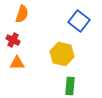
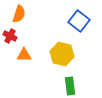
orange semicircle: moved 3 px left
red cross: moved 3 px left, 4 px up
orange triangle: moved 7 px right, 8 px up
green rectangle: rotated 12 degrees counterclockwise
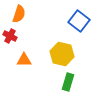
orange triangle: moved 5 px down
green rectangle: moved 2 px left, 4 px up; rotated 24 degrees clockwise
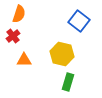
red cross: moved 3 px right; rotated 24 degrees clockwise
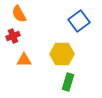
orange semicircle: rotated 132 degrees clockwise
blue square: rotated 15 degrees clockwise
red cross: rotated 16 degrees clockwise
yellow hexagon: rotated 15 degrees counterclockwise
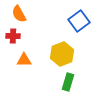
red cross: rotated 24 degrees clockwise
yellow hexagon: rotated 20 degrees counterclockwise
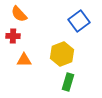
orange semicircle: rotated 12 degrees counterclockwise
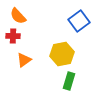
orange semicircle: moved 1 px left, 2 px down
yellow hexagon: rotated 10 degrees clockwise
orange triangle: rotated 35 degrees counterclockwise
green rectangle: moved 1 px right, 1 px up
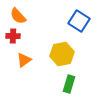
blue square: rotated 20 degrees counterclockwise
green rectangle: moved 3 px down
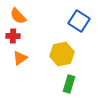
orange triangle: moved 4 px left, 2 px up
